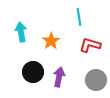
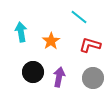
cyan line: rotated 42 degrees counterclockwise
gray circle: moved 3 px left, 2 px up
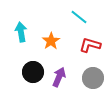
purple arrow: rotated 12 degrees clockwise
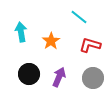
black circle: moved 4 px left, 2 px down
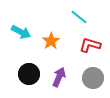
cyan arrow: rotated 126 degrees clockwise
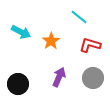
black circle: moved 11 px left, 10 px down
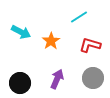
cyan line: rotated 72 degrees counterclockwise
purple arrow: moved 2 px left, 2 px down
black circle: moved 2 px right, 1 px up
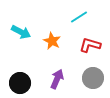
orange star: moved 1 px right; rotated 12 degrees counterclockwise
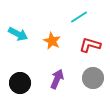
cyan arrow: moved 3 px left, 2 px down
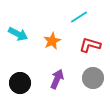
orange star: rotated 18 degrees clockwise
